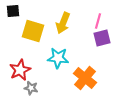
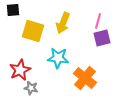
black square: moved 1 px up
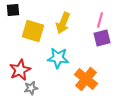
pink line: moved 2 px right, 1 px up
orange cross: moved 1 px right, 1 px down
gray star: rotated 24 degrees counterclockwise
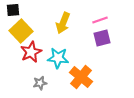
pink line: rotated 56 degrees clockwise
yellow square: moved 12 px left; rotated 30 degrees clockwise
red star: moved 11 px right, 18 px up
orange cross: moved 5 px left, 2 px up
gray star: moved 9 px right, 5 px up
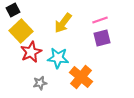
black square: rotated 24 degrees counterclockwise
yellow arrow: rotated 15 degrees clockwise
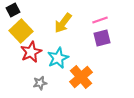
cyan star: rotated 30 degrees counterclockwise
orange cross: rotated 10 degrees clockwise
